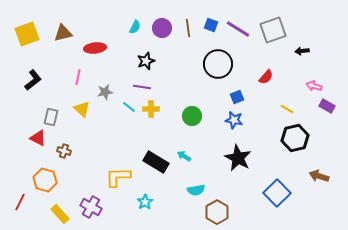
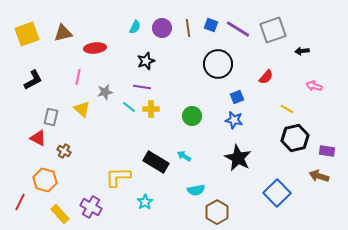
black L-shape at (33, 80): rotated 10 degrees clockwise
purple rectangle at (327, 106): moved 45 px down; rotated 21 degrees counterclockwise
brown cross at (64, 151): rotated 16 degrees clockwise
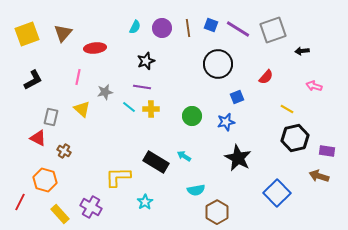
brown triangle at (63, 33): rotated 36 degrees counterclockwise
blue star at (234, 120): moved 8 px left, 2 px down; rotated 24 degrees counterclockwise
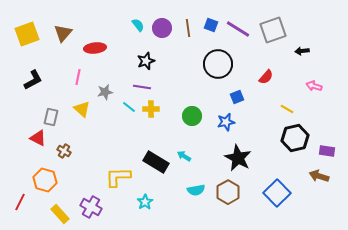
cyan semicircle at (135, 27): moved 3 px right, 2 px up; rotated 64 degrees counterclockwise
brown hexagon at (217, 212): moved 11 px right, 20 px up
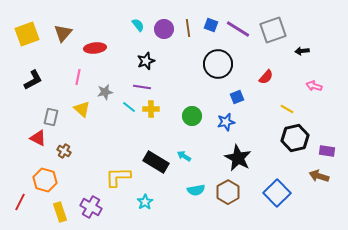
purple circle at (162, 28): moved 2 px right, 1 px down
yellow rectangle at (60, 214): moved 2 px up; rotated 24 degrees clockwise
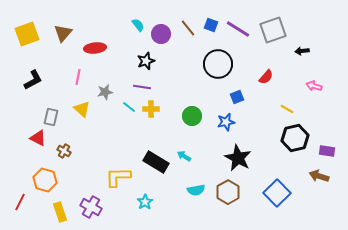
brown line at (188, 28): rotated 30 degrees counterclockwise
purple circle at (164, 29): moved 3 px left, 5 px down
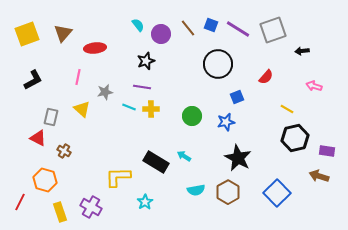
cyan line at (129, 107): rotated 16 degrees counterclockwise
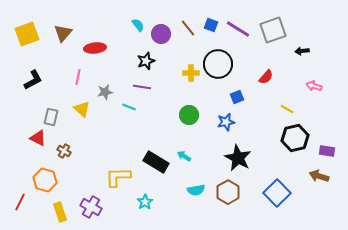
yellow cross at (151, 109): moved 40 px right, 36 px up
green circle at (192, 116): moved 3 px left, 1 px up
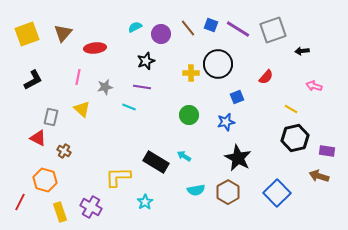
cyan semicircle at (138, 25): moved 3 px left, 2 px down; rotated 80 degrees counterclockwise
gray star at (105, 92): moved 5 px up
yellow line at (287, 109): moved 4 px right
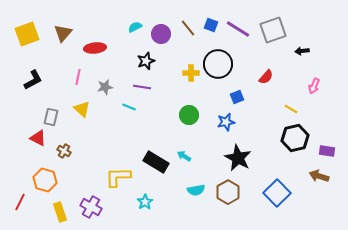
pink arrow at (314, 86): rotated 84 degrees counterclockwise
